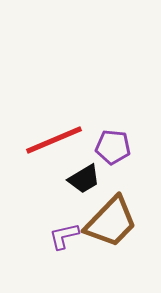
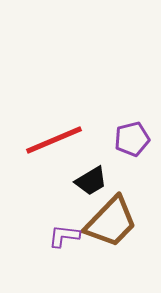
purple pentagon: moved 19 px right, 8 px up; rotated 20 degrees counterclockwise
black trapezoid: moved 7 px right, 2 px down
purple L-shape: rotated 20 degrees clockwise
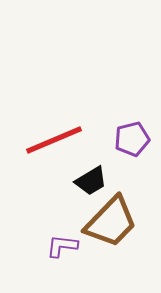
purple L-shape: moved 2 px left, 10 px down
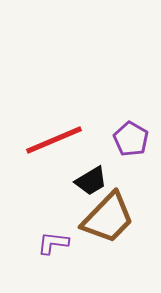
purple pentagon: moved 1 px left; rotated 28 degrees counterclockwise
brown trapezoid: moved 3 px left, 4 px up
purple L-shape: moved 9 px left, 3 px up
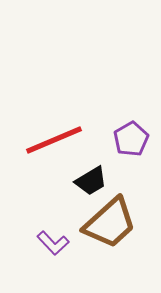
purple pentagon: rotated 12 degrees clockwise
brown trapezoid: moved 2 px right, 5 px down; rotated 4 degrees clockwise
purple L-shape: rotated 140 degrees counterclockwise
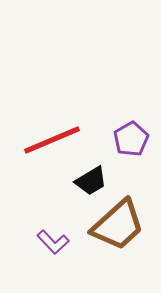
red line: moved 2 px left
brown trapezoid: moved 8 px right, 2 px down
purple L-shape: moved 1 px up
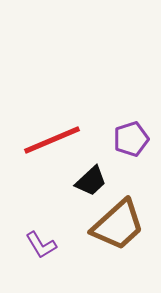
purple pentagon: rotated 12 degrees clockwise
black trapezoid: rotated 12 degrees counterclockwise
purple L-shape: moved 12 px left, 3 px down; rotated 12 degrees clockwise
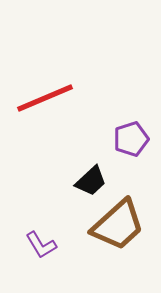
red line: moved 7 px left, 42 px up
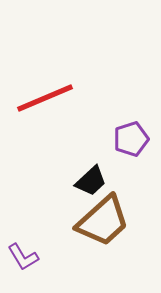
brown trapezoid: moved 15 px left, 4 px up
purple L-shape: moved 18 px left, 12 px down
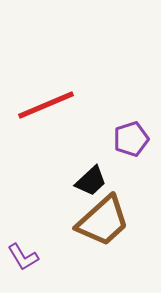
red line: moved 1 px right, 7 px down
